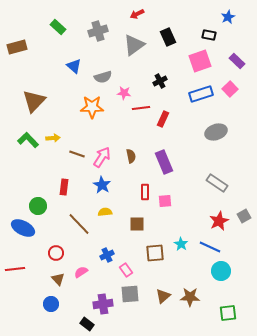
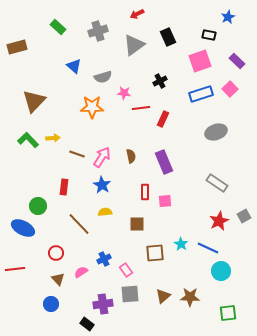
blue line at (210, 247): moved 2 px left, 1 px down
blue cross at (107, 255): moved 3 px left, 4 px down
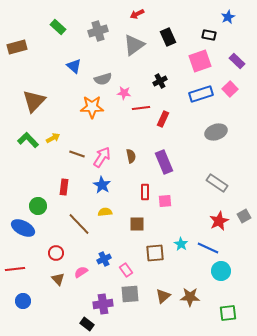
gray semicircle at (103, 77): moved 2 px down
yellow arrow at (53, 138): rotated 24 degrees counterclockwise
blue circle at (51, 304): moved 28 px left, 3 px up
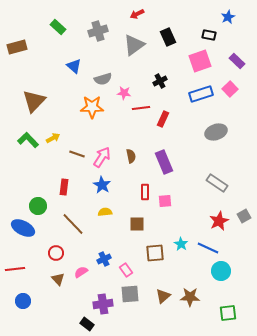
brown line at (79, 224): moved 6 px left
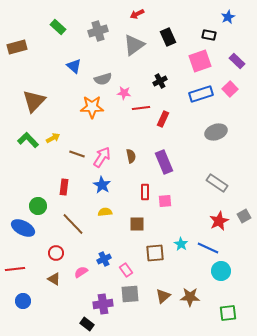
brown triangle at (58, 279): moved 4 px left; rotated 16 degrees counterclockwise
